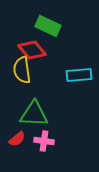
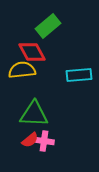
green rectangle: rotated 65 degrees counterclockwise
red diamond: moved 2 px down; rotated 12 degrees clockwise
yellow semicircle: rotated 92 degrees clockwise
red semicircle: moved 13 px right, 1 px down
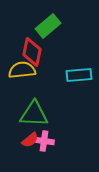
red diamond: rotated 40 degrees clockwise
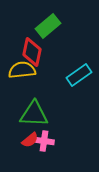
cyan rectangle: rotated 30 degrees counterclockwise
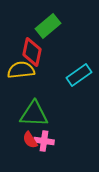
yellow semicircle: moved 1 px left
red semicircle: rotated 96 degrees clockwise
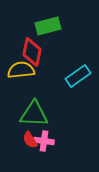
green rectangle: rotated 25 degrees clockwise
cyan rectangle: moved 1 px left, 1 px down
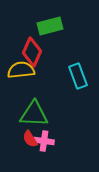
green rectangle: moved 2 px right
red diamond: rotated 12 degrees clockwise
cyan rectangle: rotated 75 degrees counterclockwise
red semicircle: moved 1 px up
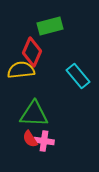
cyan rectangle: rotated 20 degrees counterclockwise
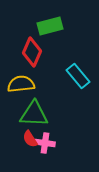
yellow semicircle: moved 14 px down
pink cross: moved 1 px right, 2 px down
